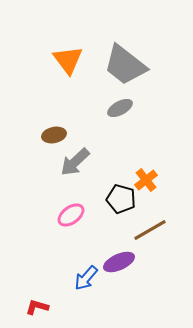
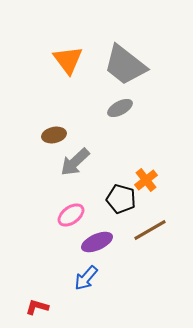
purple ellipse: moved 22 px left, 20 px up
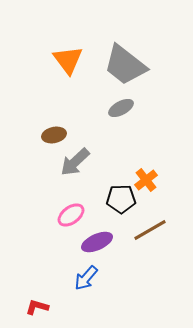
gray ellipse: moved 1 px right
black pentagon: rotated 16 degrees counterclockwise
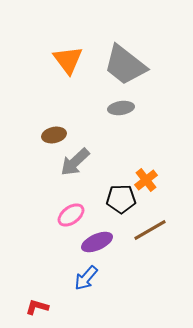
gray ellipse: rotated 20 degrees clockwise
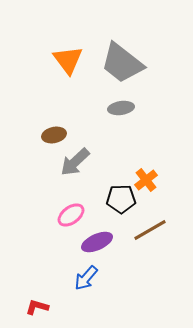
gray trapezoid: moved 3 px left, 2 px up
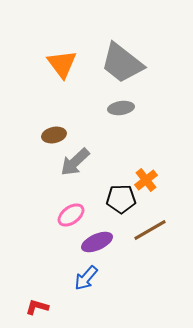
orange triangle: moved 6 px left, 4 px down
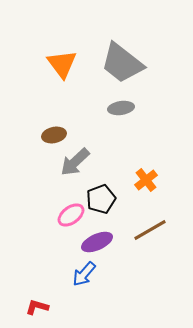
black pentagon: moved 20 px left; rotated 20 degrees counterclockwise
blue arrow: moved 2 px left, 4 px up
